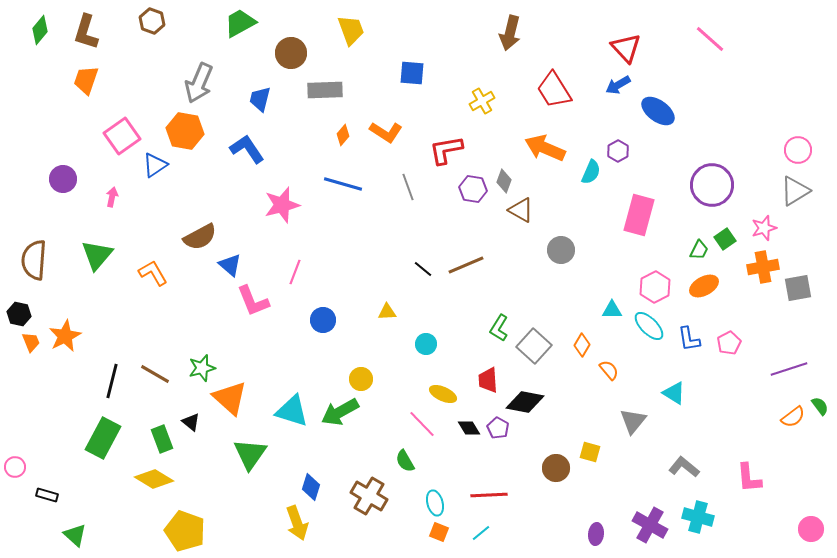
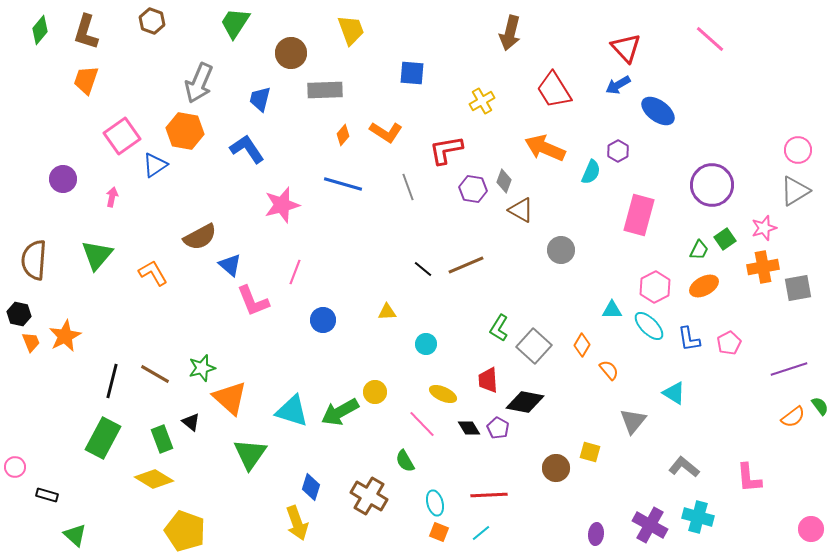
green trapezoid at (240, 23): moved 5 px left; rotated 28 degrees counterclockwise
yellow circle at (361, 379): moved 14 px right, 13 px down
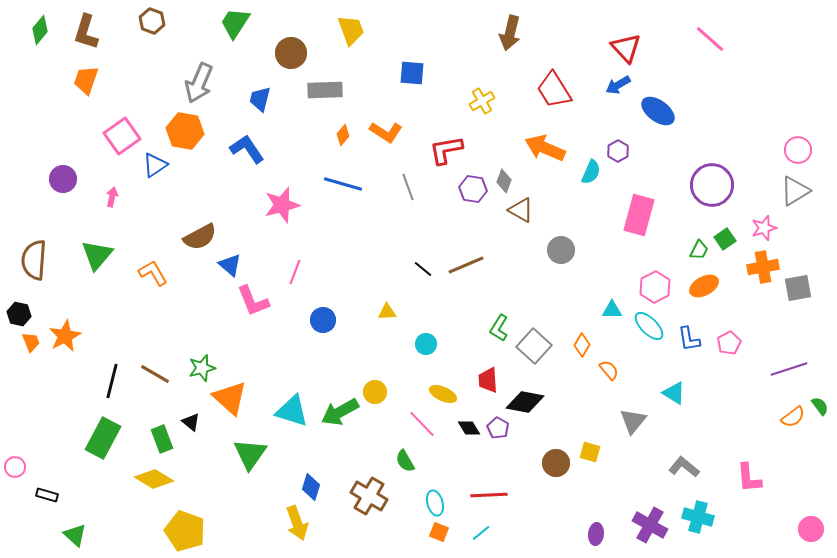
brown circle at (556, 468): moved 5 px up
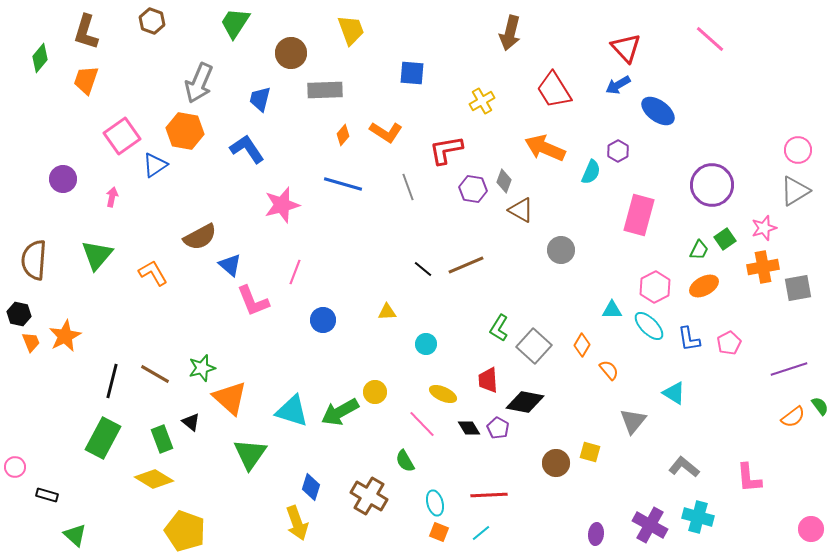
green diamond at (40, 30): moved 28 px down
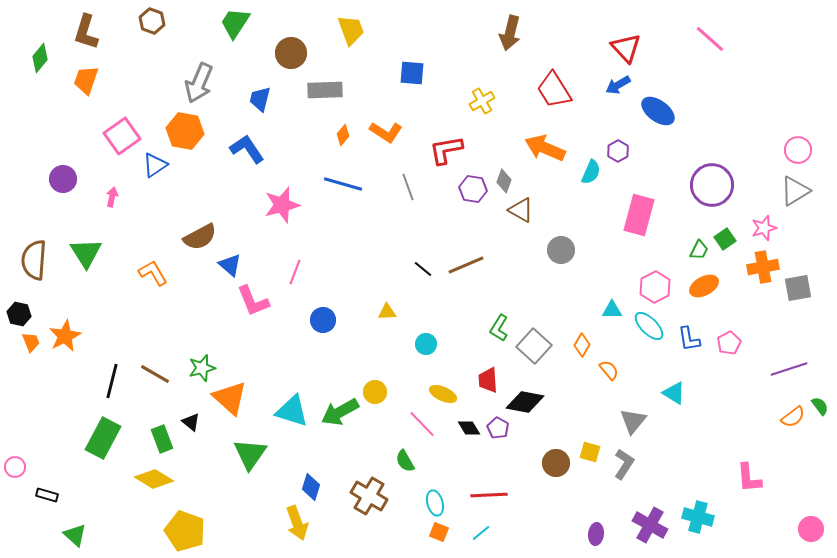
green triangle at (97, 255): moved 11 px left, 2 px up; rotated 12 degrees counterclockwise
gray L-shape at (684, 467): moved 60 px left, 3 px up; rotated 84 degrees clockwise
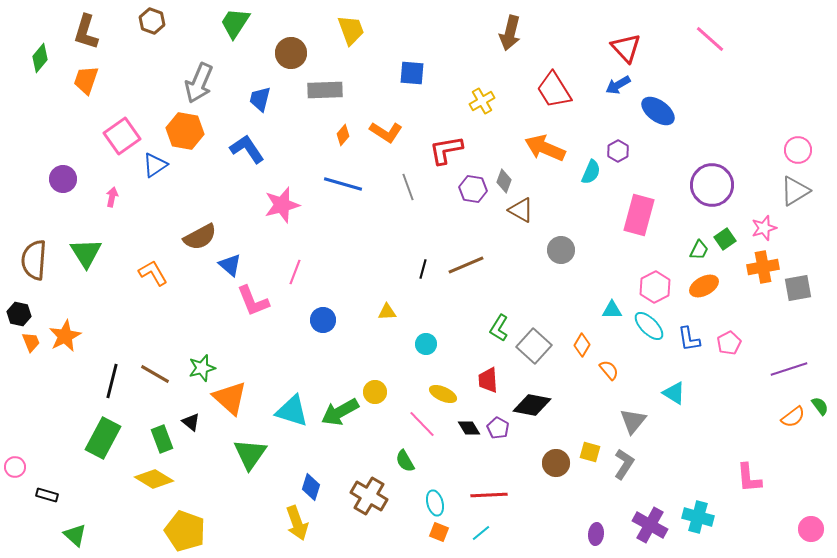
black line at (423, 269): rotated 66 degrees clockwise
black diamond at (525, 402): moved 7 px right, 3 px down
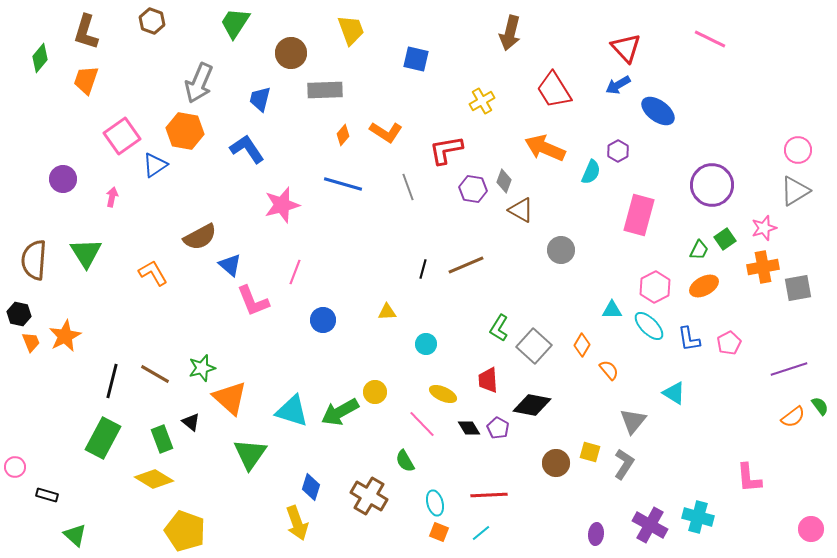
pink line at (710, 39): rotated 16 degrees counterclockwise
blue square at (412, 73): moved 4 px right, 14 px up; rotated 8 degrees clockwise
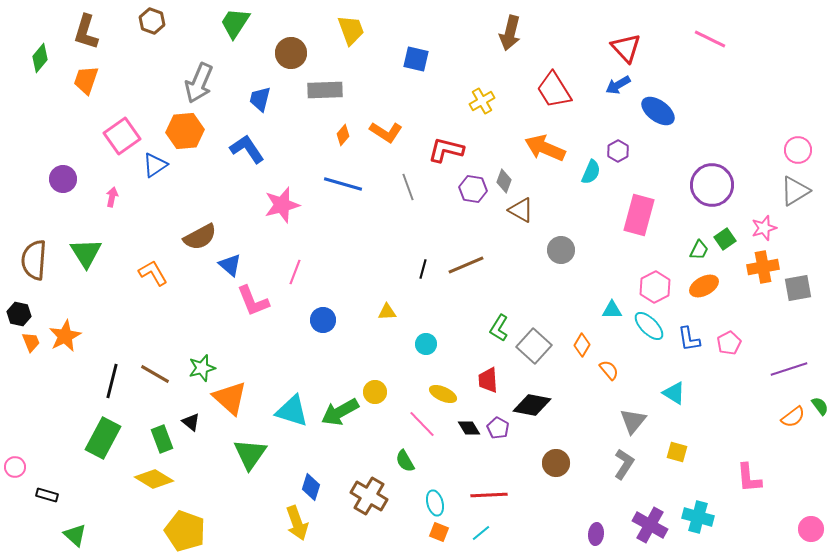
orange hexagon at (185, 131): rotated 15 degrees counterclockwise
red L-shape at (446, 150): rotated 24 degrees clockwise
yellow square at (590, 452): moved 87 px right
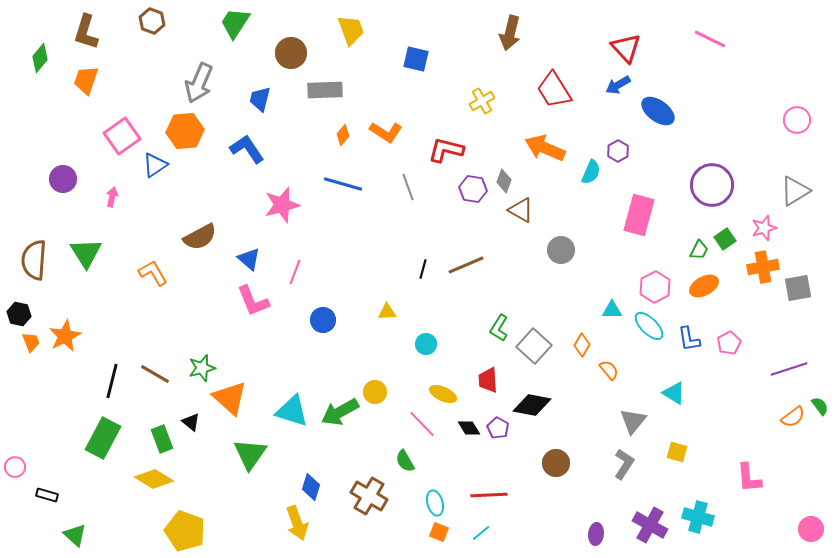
pink circle at (798, 150): moved 1 px left, 30 px up
blue triangle at (230, 265): moved 19 px right, 6 px up
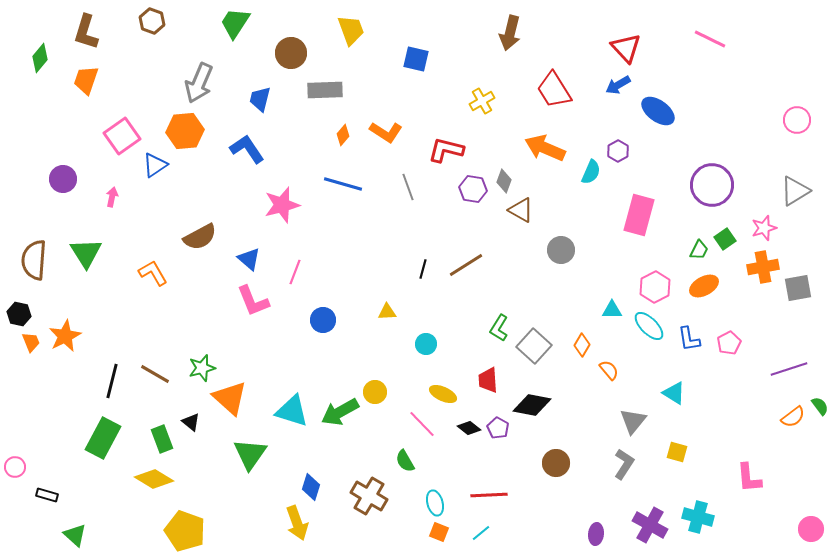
brown line at (466, 265): rotated 9 degrees counterclockwise
black diamond at (469, 428): rotated 20 degrees counterclockwise
